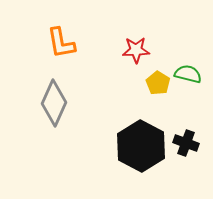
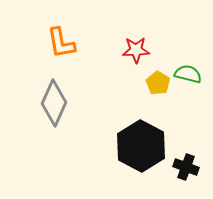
black cross: moved 24 px down
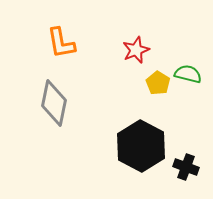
red star: rotated 20 degrees counterclockwise
gray diamond: rotated 12 degrees counterclockwise
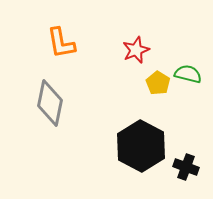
gray diamond: moved 4 px left
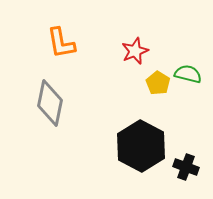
red star: moved 1 px left, 1 px down
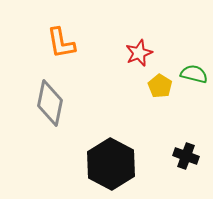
red star: moved 4 px right, 2 px down
green semicircle: moved 6 px right
yellow pentagon: moved 2 px right, 3 px down
black hexagon: moved 30 px left, 18 px down
black cross: moved 11 px up
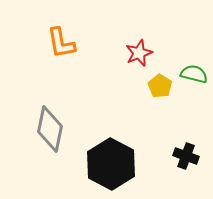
gray diamond: moved 26 px down
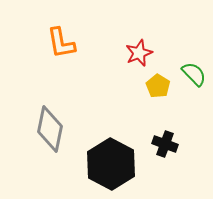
green semicircle: rotated 32 degrees clockwise
yellow pentagon: moved 2 px left
black cross: moved 21 px left, 12 px up
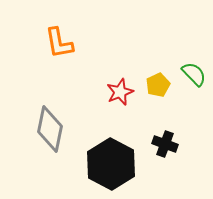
orange L-shape: moved 2 px left
red star: moved 19 px left, 39 px down
yellow pentagon: moved 1 px up; rotated 15 degrees clockwise
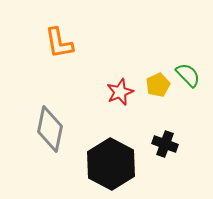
green semicircle: moved 6 px left, 1 px down
